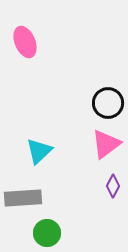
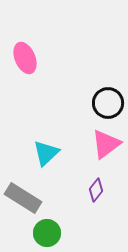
pink ellipse: moved 16 px down
cyan triangle: moved 7 px right, 2 px down
purple diamond: moved 17 px left, 4 px down; rotated 10 degrees clockwise
gray rectangle: rotated 36 degrees clockwise
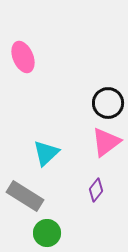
pink ellipse: moved 2 px left, 1 px up
pink triangle: moved 2 px up
gray rectangle: moved 2 px right, 2 px up
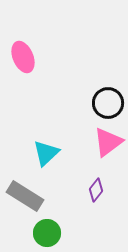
pink triangle: moved 2 px right
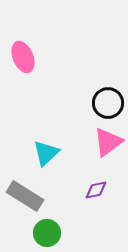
purple diamond: rotated 40 degrees clockwise
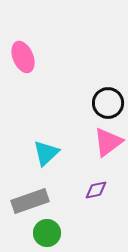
gray rectangle: moved 5 px right, 5 px down; rotated 51 degrees counterclockwise
